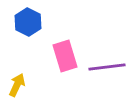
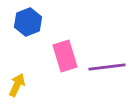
blue hexagon: rotated 12 degrees clockwise
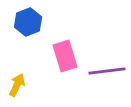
purple line: moved 4 px down
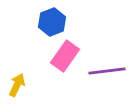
blue hexagon: moved 24 px right
pink rectangle: rotated 52 degrees clockwise
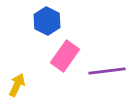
blue hexagon: moved 5 px left, 1 px up; rotated 12 degrees counterclockwise
